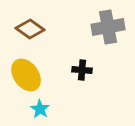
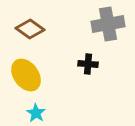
gray cross: moved 3 px up
black cross: moved 6 px right, 6 px up
cyan star: moved 4 px left, 4 px down
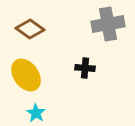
black cross: moved 3 px left, 4 px down
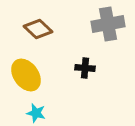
brown diamond: moved 8 px right; rotated 8 degrees clockwise
cyan star: rotated 18 degrees counterclockwise
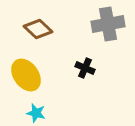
black cross: rotated 18 degrees clockwise
